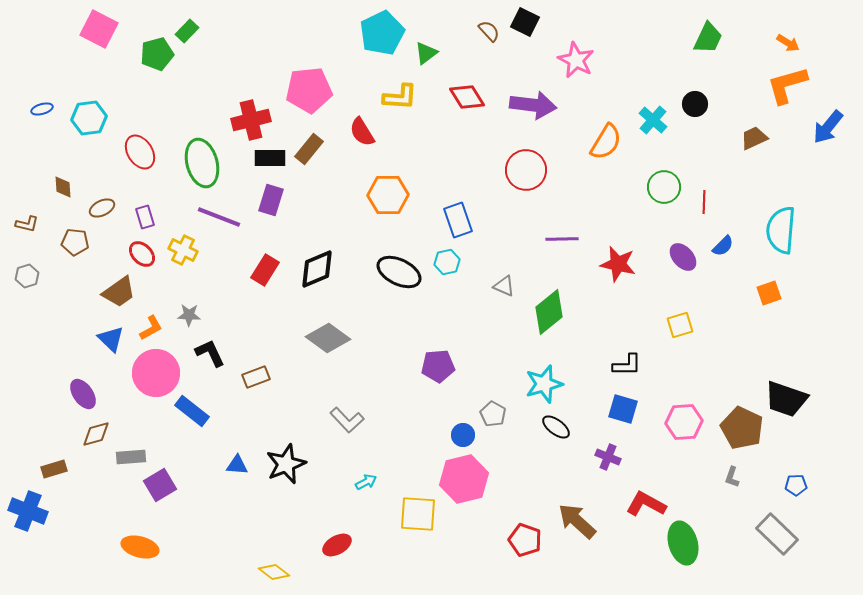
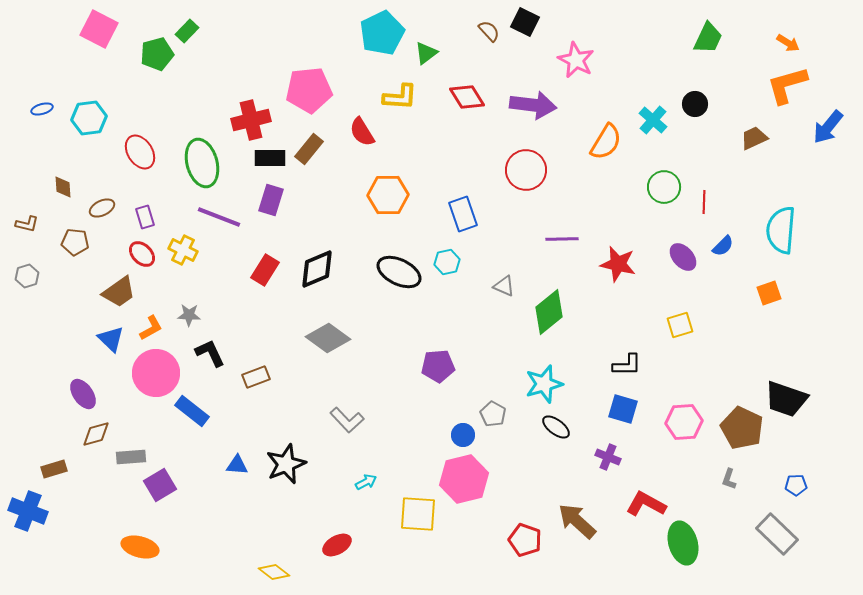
blue rectangle at (458, 220): moved 5 px right, 6 px up
gray L-shape at (732, 477): moved 3 px left, 2 px down
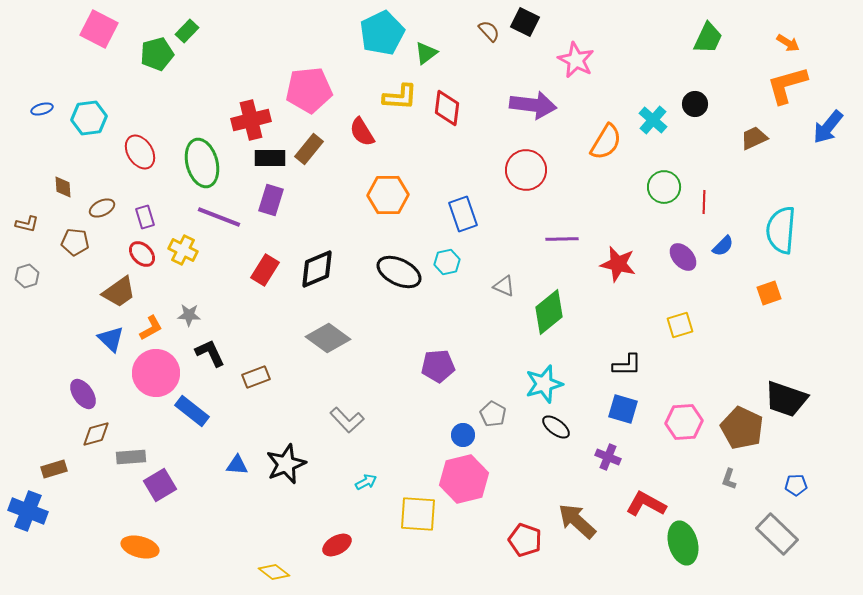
red diamond at (467, 97): moved 20 px left, 11 px down; rotated 39 degrees clockwise
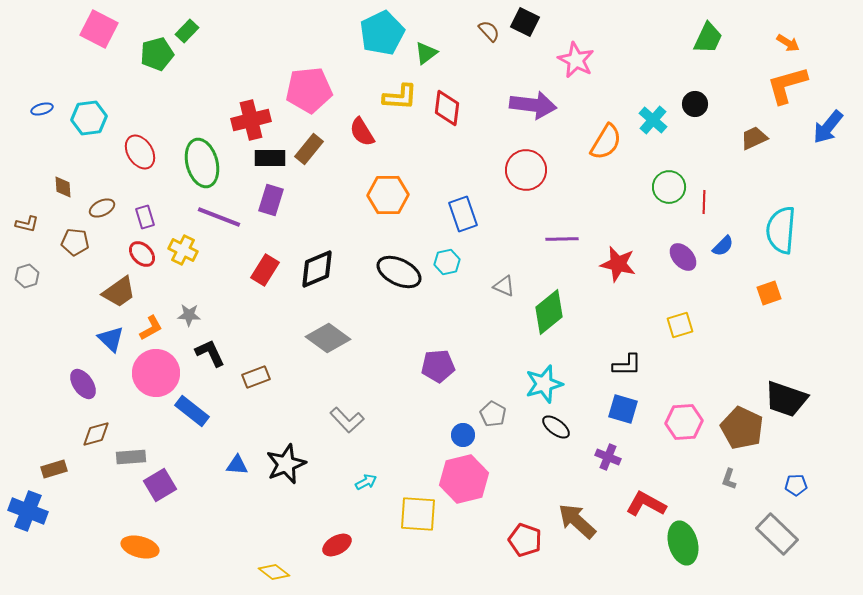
green circle at (664, 187): moved 5 px right
purple ellipse at (83, 394): moved 10 px up
